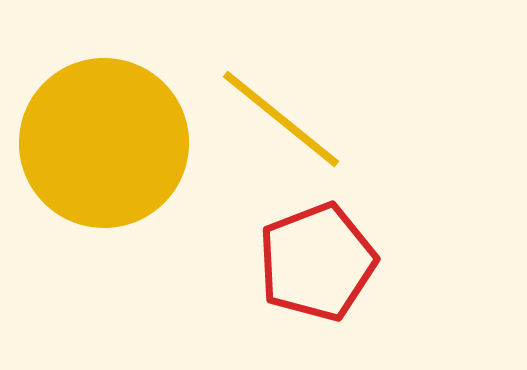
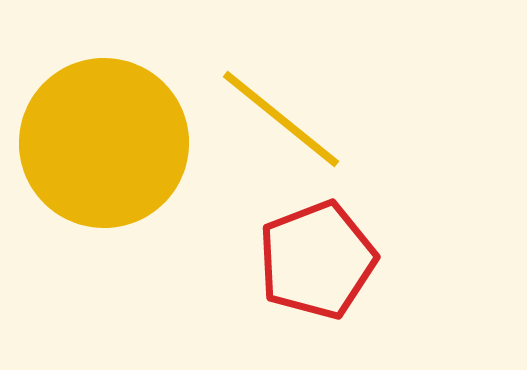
red pentagon: moved 2 px up
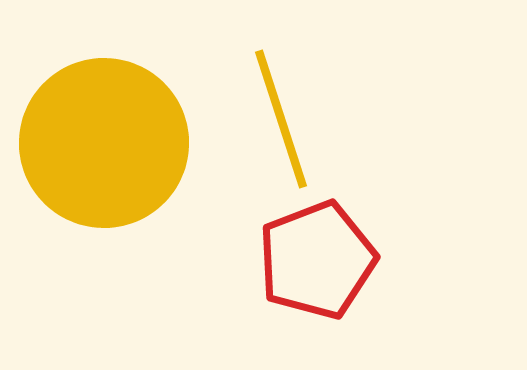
yellow line: rotated 33 degrees clockwise
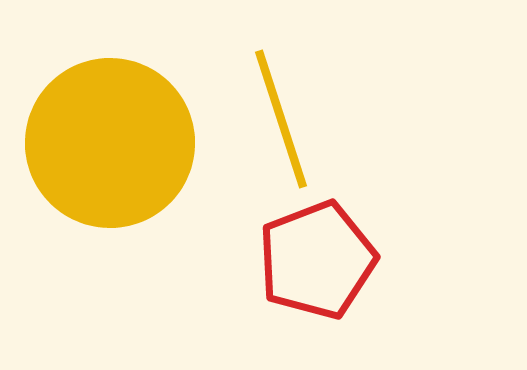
yellow circle: moved 6 px right
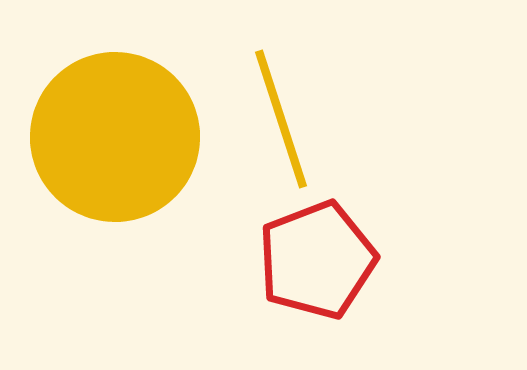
yellow circle: moved 5 px right, 6 px up
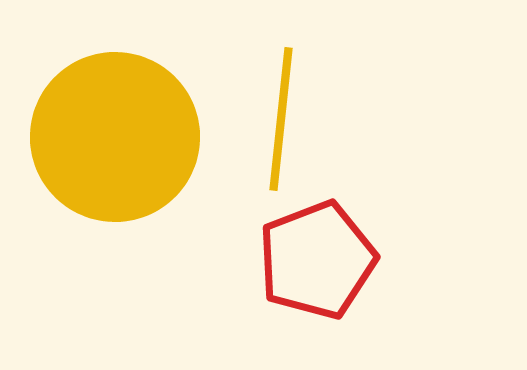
yellow line: rotated 24 degrees clockwise
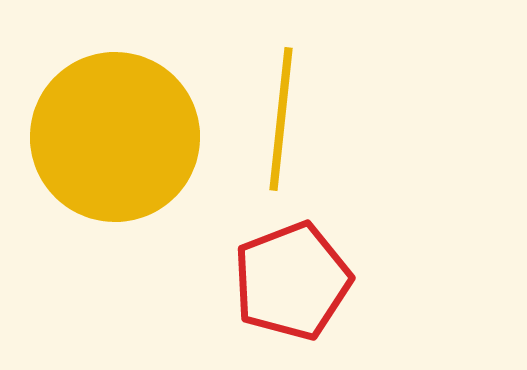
red pentagon: moved 25 px left, 21 px down
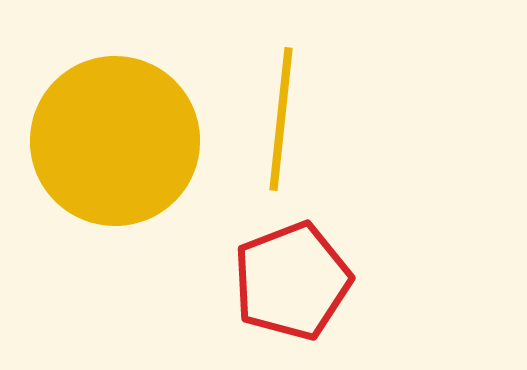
yellow circle: moved 4 px down
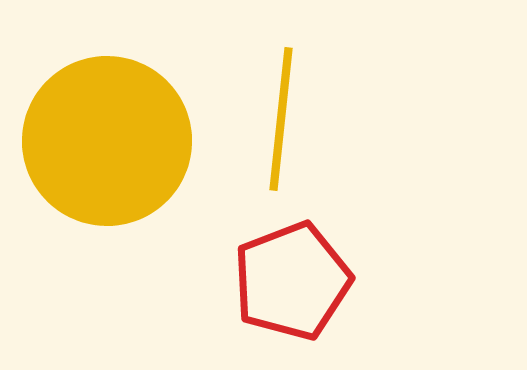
yellow circle: moved 8 px left
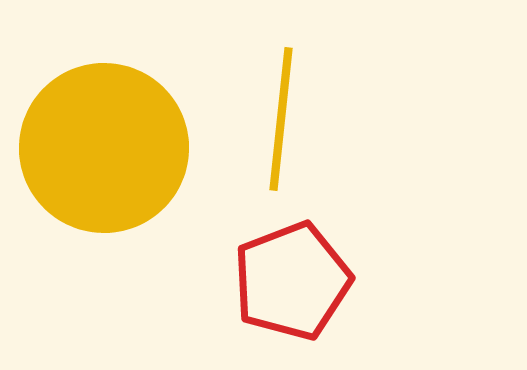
yellow circle: moved 3 px left, 7 px down
